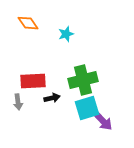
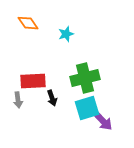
green cross: moved 2 px right, 2 px up
black arrow: rotated 84 degrees clockwise
gray arrow: moved 2 px up
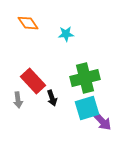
cyan star: rotated 14 degrees clockwise
red rectangle: rotated 50 degrees clockwise
purple arrow: moved 1 px left
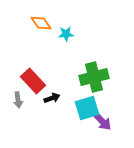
orange diamond: moved 13 px right
green cross: moved 9 px right, 1 px up
black arrow: rotated 91 degrees counterclockwise
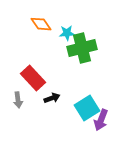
orange diamond: moved 1 px down
cyan star: moved 1 px right, 1 px up
green cross: moved 12 px left, 29 px up
red rectangle: moved 3 px up
cyan square: rotated 15 degrees counterclockwise
purple arrow: moved 1 px left, 1 px up; rotated 65 degrees clockwise
